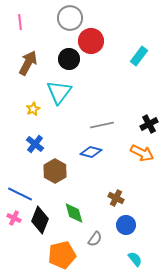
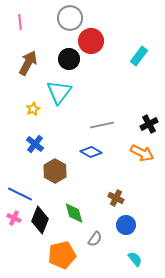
blue diamond: rotated 15 degrees clockwise
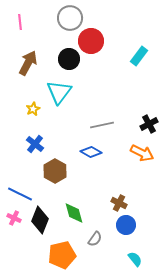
brown cross: moved 3 px right, 5 px down
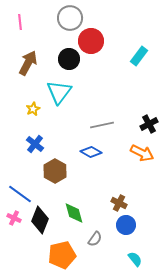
blue line: rotated 10 degrees clockwise
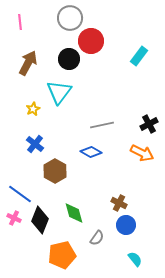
gray semicircle: moved 2 px right, 1 px up
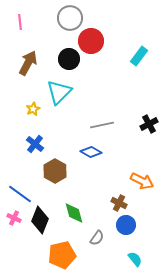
cyan triangle: rotated 8 degrees clockwise
orange arrow: moved 28 px down
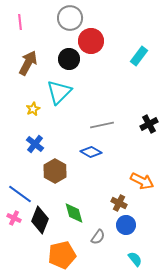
gray semicircle: moved 1 px right, 1 px up
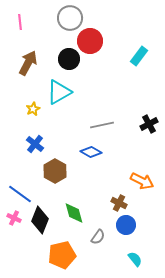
red circle: moved 1 px left
cyan triangle: rotated 16 degrees clockwise
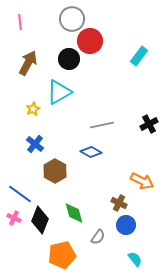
gray circle: moved 2 px right, 1 px down
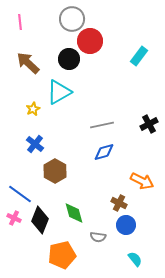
brown arrow: rotated 75 degrees counterclockwise
blue diamond: moved 13 px right; rotated 45 degrees counterclockwise
gray semicircle: rotated 63 degrees clockwise
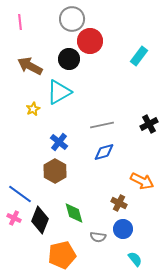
brown arrow: moved 2 px right, 3 px down; rotated 15 degrees counterclockwise
blue cross: moved 24 px right, 2 px up
blue circle: moved 3 px left, 4 px down
